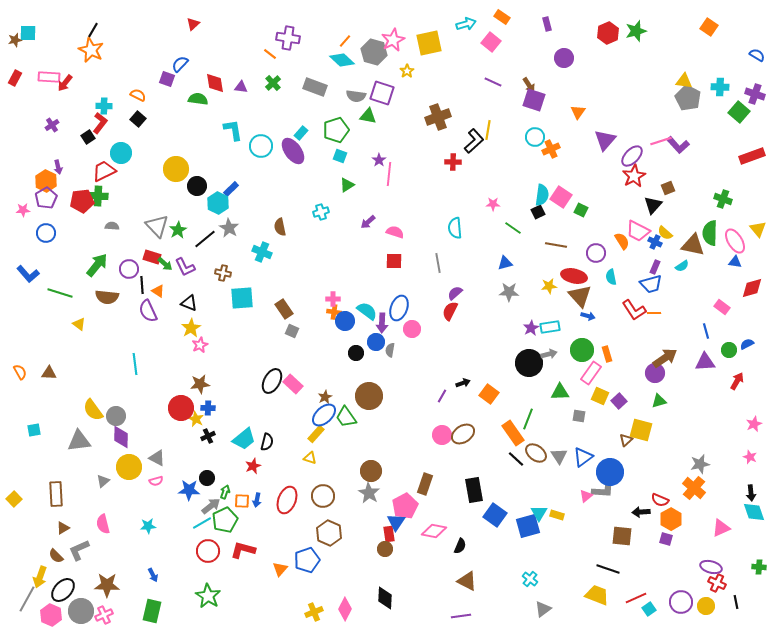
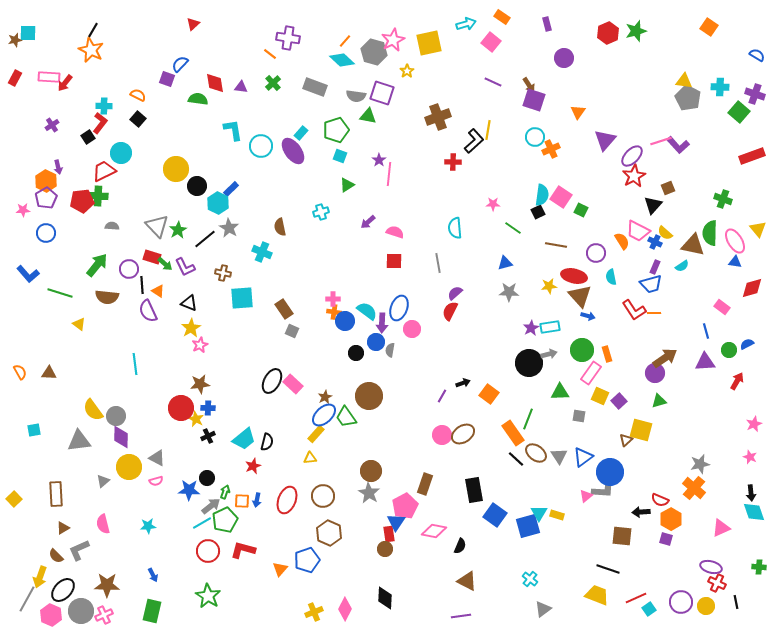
yellow triangle at (310, 458): rotated 24 degrees counterclockwise
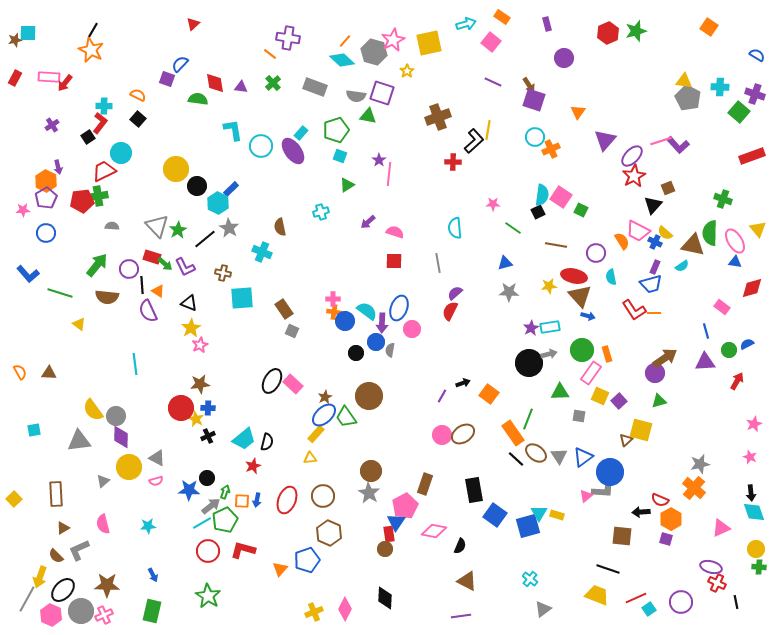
green cross at (98, 196): rotated 12 degrees counterclockwise
yellow circle at (706, 606): moved 50 px right, 57 px up
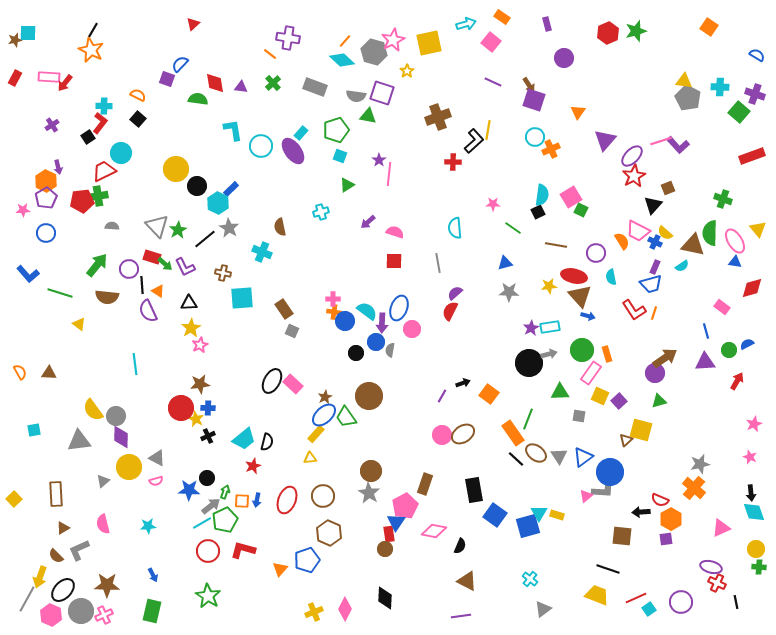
pink square at (561, 197): moved 10 px right; rotated 25 degrees clockwise
black triangle at (189, 303): rotated 24 degrees counterclockwise
orange line at (654, 313): rotated 72 degrees counterclockwise
purple square at (666, 539): rotated 24 degrees counterclockwise
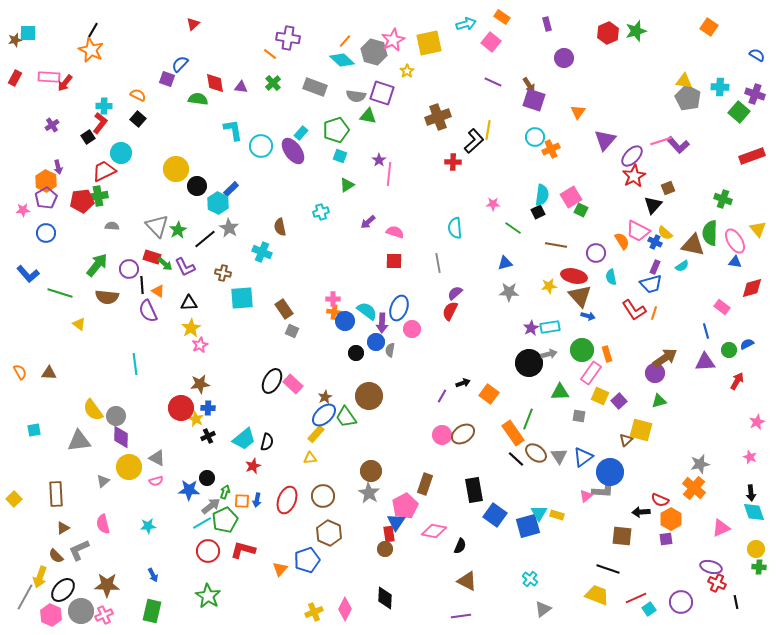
pink star at (754, 424): moved 3 px right, 2 px up
gray line at (27, 599): moved 2 px left, 2 px up
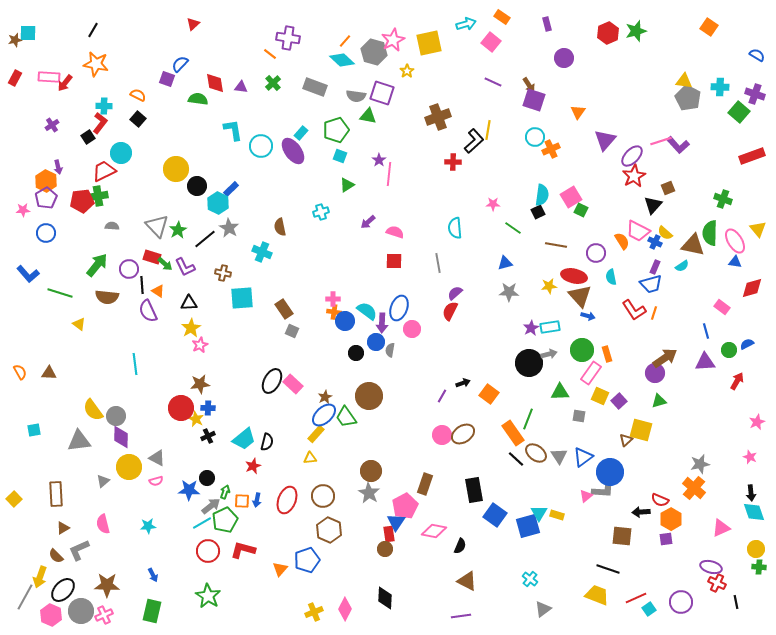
orange star at (91, 50): moved 5 px right, 14 px down; rotated 15 degrees counterclockwise
brown hexagon at (329, 533): moved 3 px up
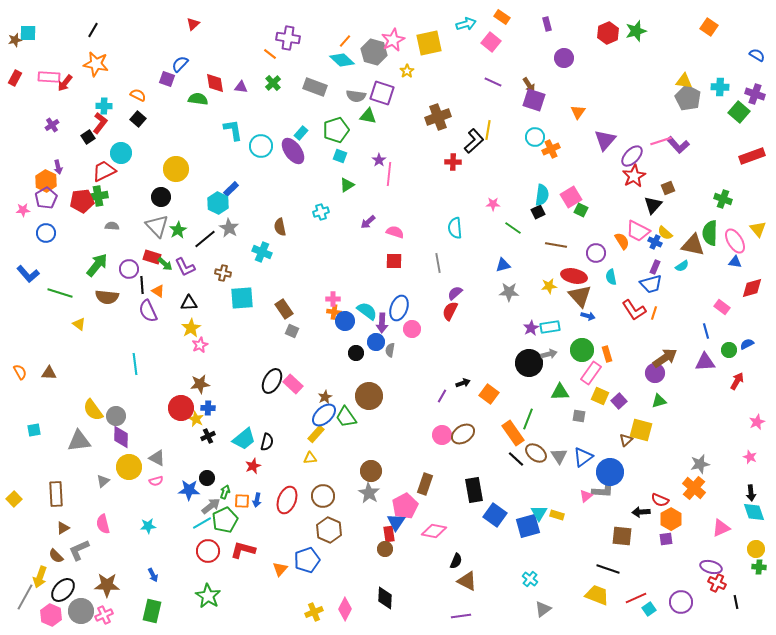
black circle at (197, 186): moved 36 px left, 11 px down
blue triangle at (505, 263): moved 2 px left, 2 px down
black semicircle at (460, 546): moved 4 px left, 15 px down
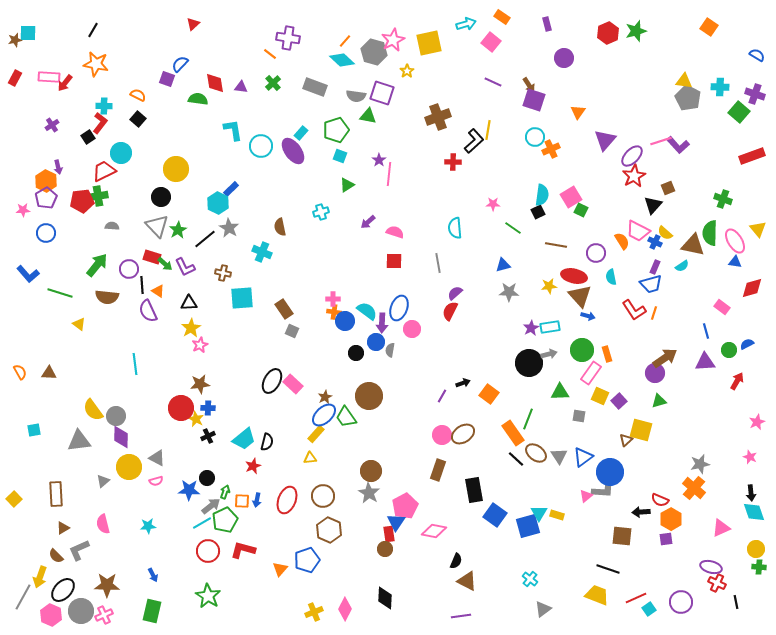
brown rectangle at (425, 484): moved 13 px right, 14 px up
gray line at (25, 597): moved 2 px left
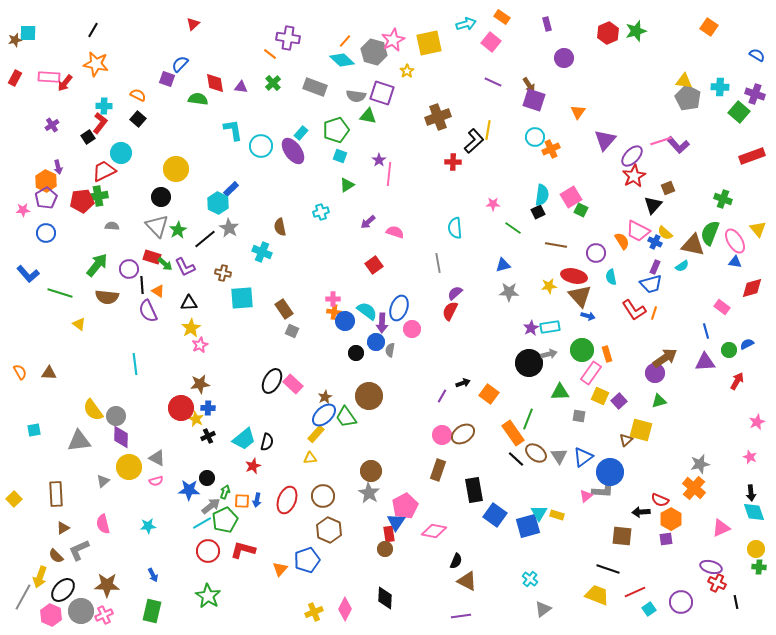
green semicircle at (710, 233): rotated 20 degrees clockwise
red square at (394, 261): moved 20 px left, 4 px down; rotated 36 degrees counterclockwise
red line at (636, 598): moved 1 px left, 6 px up
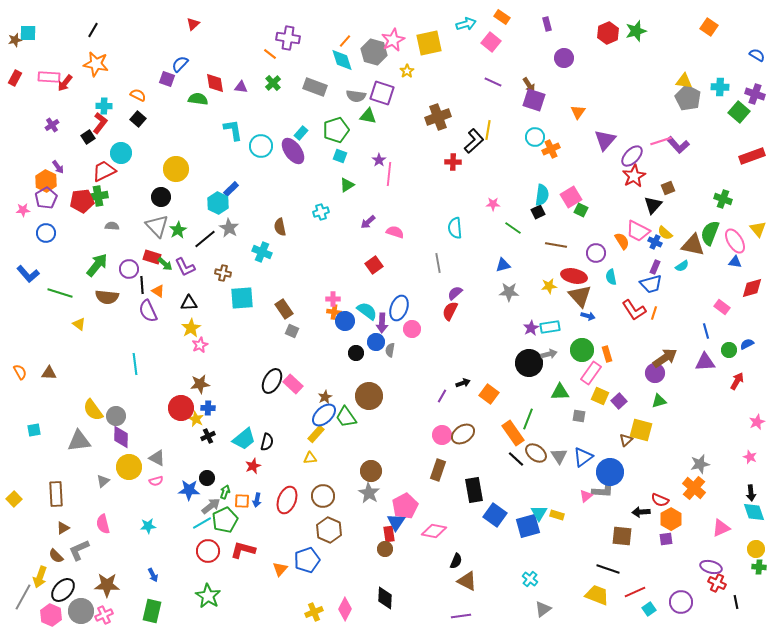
cyan diamond at (342, 60): rotated 30 degrees clockwise
purple arrow at (58, 167): rotated 24 degrees counterclockwise
